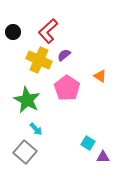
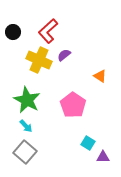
pink pentagon: moved 6 px right, 17 px down
cyan arrow: moved 10 px left, 3 px up
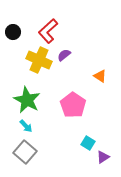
purple triangle: rotated 32 degrees counterclockwise
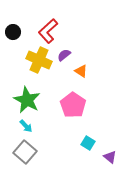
orange triangle: moved 19 px left, 5 px up
purple triangle: moved 7 px right; rotated 48 degrees counterclockwise
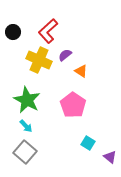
purple semicircle: moved 1 px right
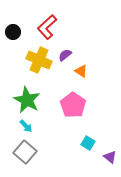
red L-shape: moved 1 px left, 4 px up
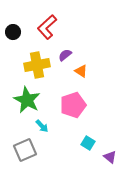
yellow cross: moved 2 px left, 5 px down; rotated 35 degrees counterclockwise
pink pentagon: rotated 20 degrees clockwise
cyan arrow: moved 16 px right
gray square: moved 2 px up; rotated 25 degrees clockwise
